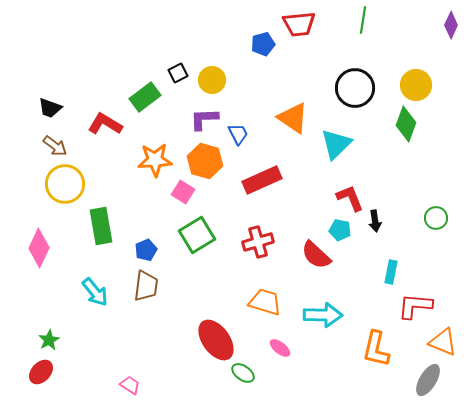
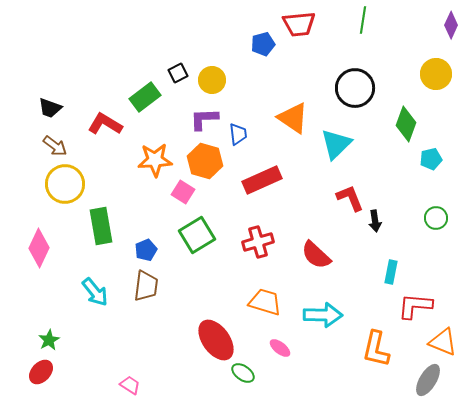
yellow circle at (416, 85): moved 20 px right, 11 px up
blue trapezoid at (238, 134): rotated 20 degrees clockwise
cyan pentagon at (340, 230): moved 91 px right, 71 px up; rotated 25 degrees counterclockwise
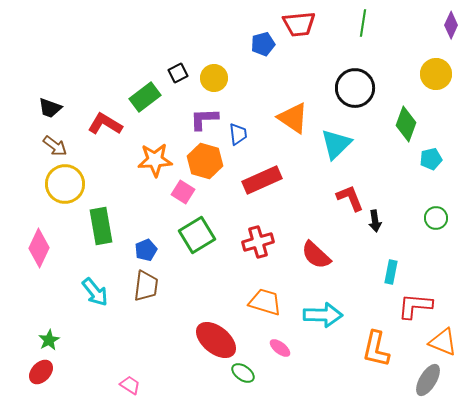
green line at (363, 20): moved 3 px down
yellow circle at (212, 80): moved 2 px right, 2 px up
red ellipse at (216, 340): rotated 15 degrees counterclockwise
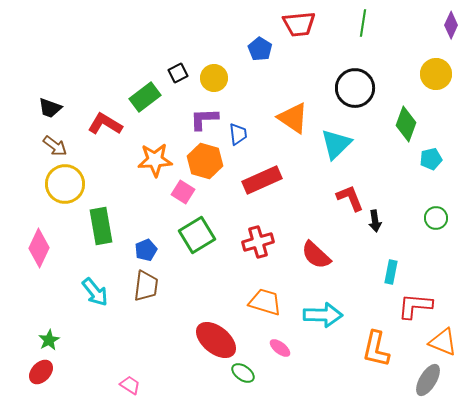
blue pentagon at (263, 44): moved 3 px left, 5 px down; rotated 25 degrees counterclockwise
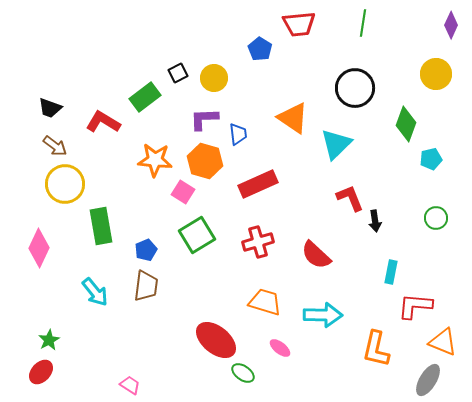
red L-shape at (105, 124): moved 2 px left, 2 px up
orange star at (155, 160): rotated 8 degrees clockwise
red rectangle at (262, 180): moved 4 px left, 4 px down
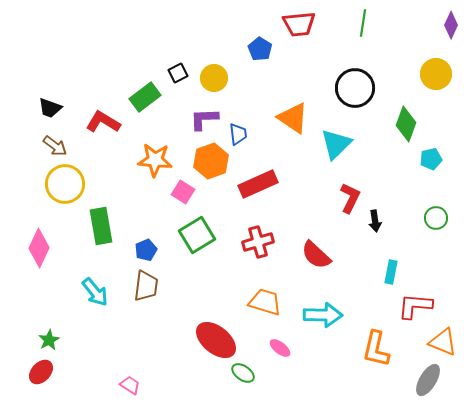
orange hexagon at (205, 161): moved 6 px right; rotated 24 degrees clockwise
red L-shape at (350, 198): rotated 48 degrees clockwise
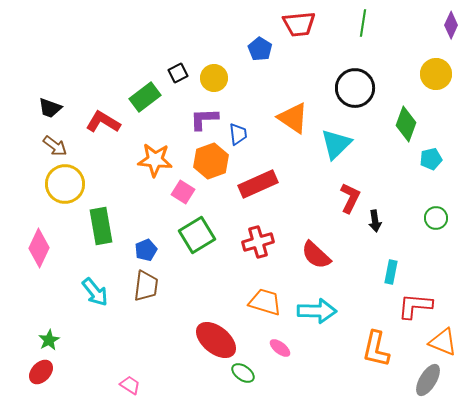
cyan arrow at (323, 315): moved 6 px left, 4 px up
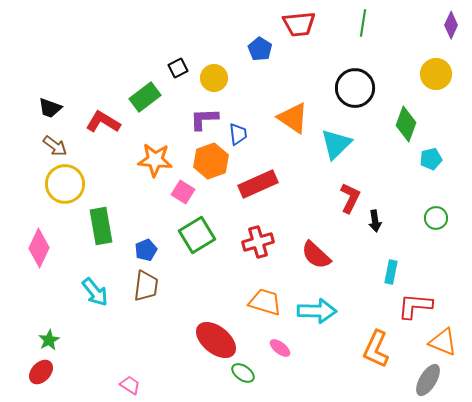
black square at (178, 73): moved 5 px up
orange L-shape at (376, 349): rotated 12 degrees clockwise
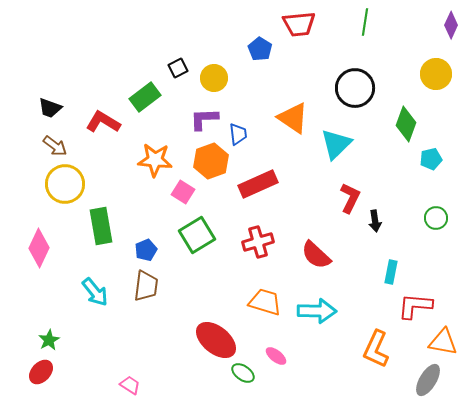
green line at (363, 23): moved 2 px right, 1 px up
orange triangle at (443, 342): rotated 12 degrees counterclockwise
pink ellipse at (280, 348): moved 4 px left, 8 px down
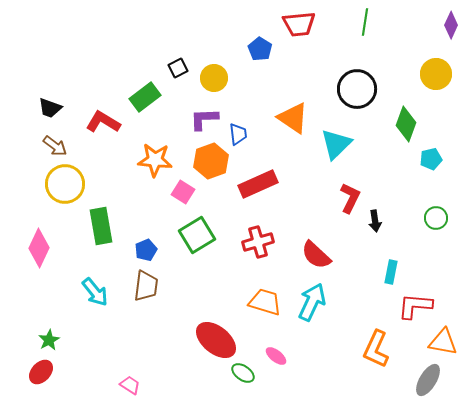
black circle at (355, 88): moved 2 px right, 1 px down
cyan arrow at (317, 311): moved 5 px left, 9 px up; rotated 66 degrees counterclockwise
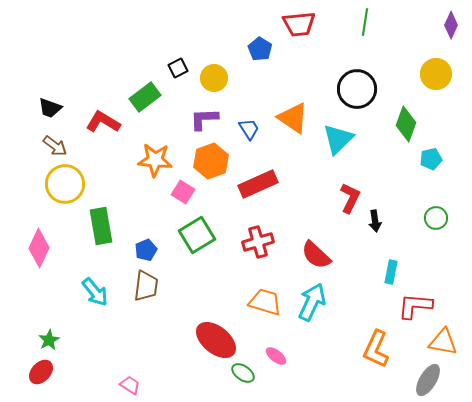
blue trapezoid at (238, 134): moved 11 px right, 5 px up; rotated 25 degrees counterclockwise
cyan triangle at (336, 144): moved 2 px right, 5 px up
